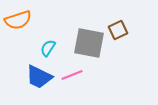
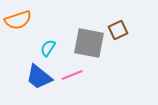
blue trapezoid: rotated 12 degrees clockwise
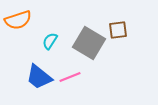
brown square: rotated 18 degrees clockwise
gray square: rotated 20 degrees clockwise
cyan semicircle: moved 2 px right, 7 px up
pink line: moved 2 px left, 2 px down
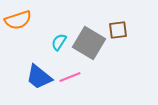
cyan semicircle: moved 9 px right, 1 px down
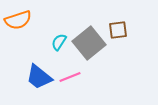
gray square: rotated 20 degrees clockwise
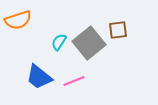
pink line: moved 4 px right, 4 px down
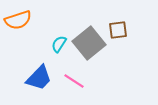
cyan semicircle: moved 2 px down
blue trapezoid: moved 1 px down; rotated 84 degrees counterclockwise
pink line: rotated 55 degrees clockwise
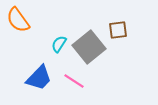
orange semicircle: rotated 72 degrees clockwise
gray square: moved 4 px down
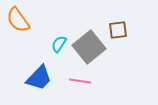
pink line: moved 6 px right; rotated 25 degrees counterclockwise
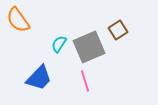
brown square: rotated 24 degrees counterclockwise
gray square: rotated 16 degrees clockwise
pink line: moved 5 px right; rotated 65 degrees clockwise
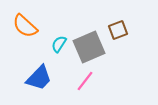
orange semicircle: moved 7 px right, 6 px down; rotated 12 degrees counterclockwise
brown square: rotated 12 degrees clockwise
pink line: rotated 55 degrees clockwise
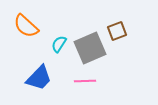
orange semicircle: moved 1 px right
brown square: moved 1 px left, 1 px down
gray square: moved 1 px right, 1 px down
pink line: rotated 50 degrees clockwise
